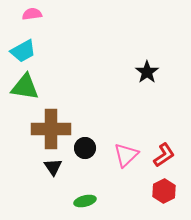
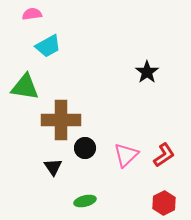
cyan trapezoid: moved 25 px right, 5 px up
brown cross: moved 10 px right, 9 px up
red hexagon: moved 12 px down
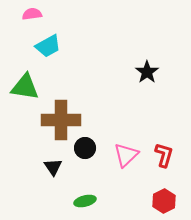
red L-shape: rotated 40 degrees counterclockwise
red hexagon: moved 2 px up
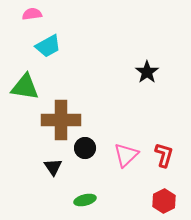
green ellipse: moved 1 px up
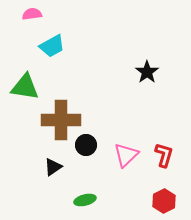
cyan trapezoid: moved 4 px right
black circle: moved 1 px right, 3 px up
black triangle: rotated 30 degrees clockwise
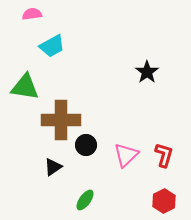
green ellipse: rotated 40 degrees counterclockwise
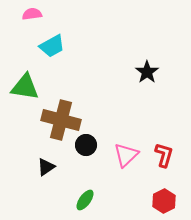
brown cross: rotated 15 degrees clockwise
black triangle: moved 7 px left
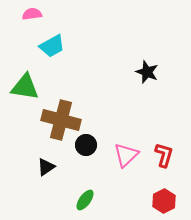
black star: rotated 15 degrees counterclockwise
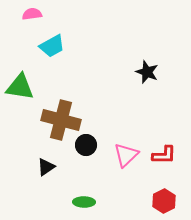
green triangle: moved 5 px left
red L-shape: rotated 75 degrees clockwise
green ellipse: moved 1 px left, 2 px down; rotated 55 degrees clockwise
